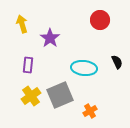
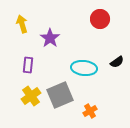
red circle: moved 1 px up
black semicircle: rotated 80 degrees clockwise
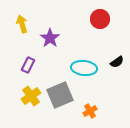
purple rectangle: rotated 21 degrees clockwise
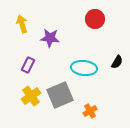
red circle: moved 5 px left
purple star: rotated 30 degrees counterclockwise
black semicircle: rotated 24 degrees counterclockwise
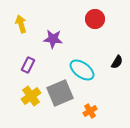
yellow arrow: moved 1 px left
purple star: moved 3 px right, 1 px down
cyan ellipse: moved 2 px left, 2 px down; rotated 30 degrees clockwise
gray square: moved 2 px up
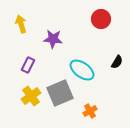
red circle: moved 6 px right
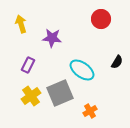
purple star: moved 1 px left, 1 px up
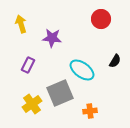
black semicircle: moved 2 px left, 1 px up
yellow cross: moved 1 px right, 8 px down
orange cross: rotated 24 degrees clockwise
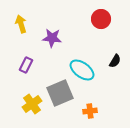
purple rectangle: moved 2 px left
